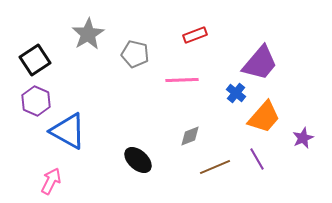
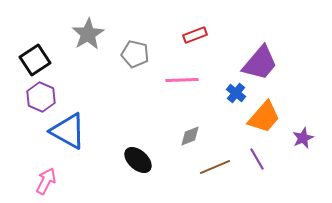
purple hexagon: moved 5 px right, 4 px up
pink arrow: moved 5 px left
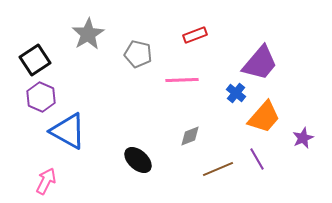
gray pentagon: moved 3 px right
brown line: moved 3 px right, 2 px down
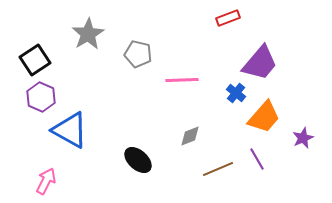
red rectangle: moved 33 px right, 17 px up
blue triangle: moved 2 px right, 1 px up
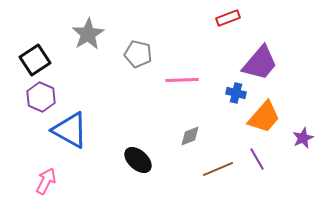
blue cross: rotated 24 degrees counterclockwise
